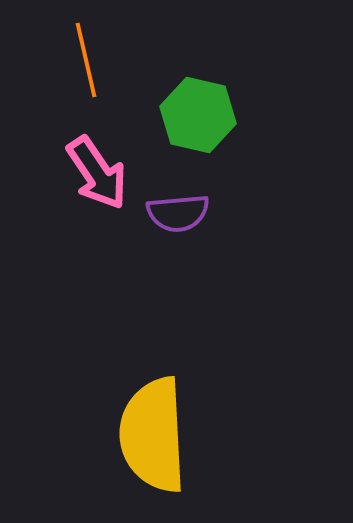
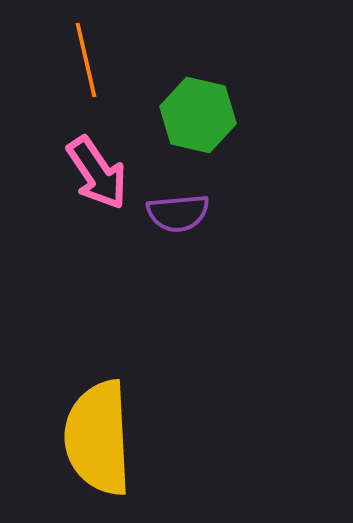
yellow semicircle: moved 55 px left, 3 px down
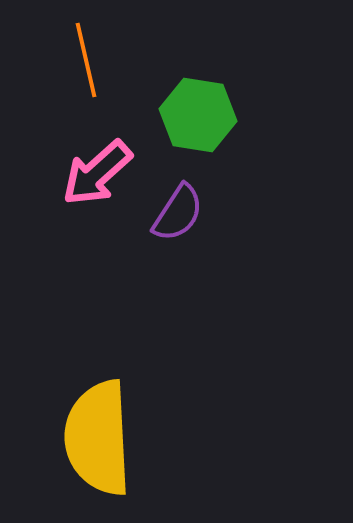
green hexagon: rotated 4 degrees counterclockwise
pink arrow: rotated 82 degrees clockwise
purple semicircle: rotated 52 degrees counterclockwise
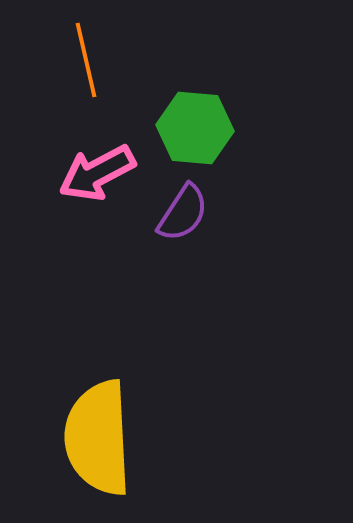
green hexagon: moved 3 px left, 13 px down; rotated 4 degrees counterclockwise
pink arrow: rotated 14 degrees clockwise
purple semicircle: moved 5 px right
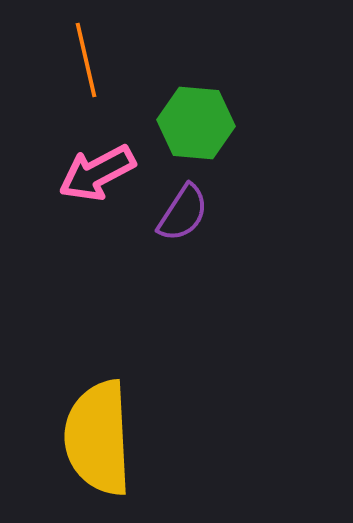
green hexagon: moved 1 px right, 5 px up
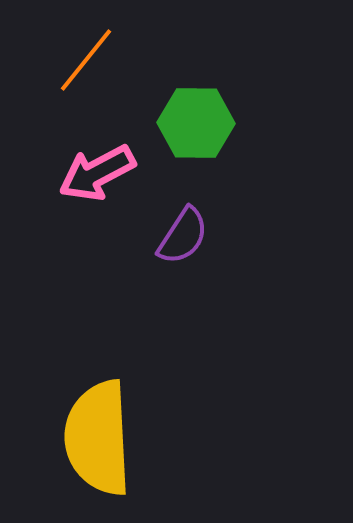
orange line: rotated 52 degrees clockwise
green hexagon: rotated 4 degrees counterclockwise
purple semicircle: moved 23 px down
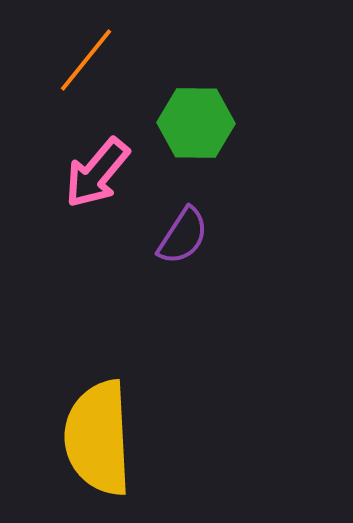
pink arrow: rotated 22 degrees counterclockwise
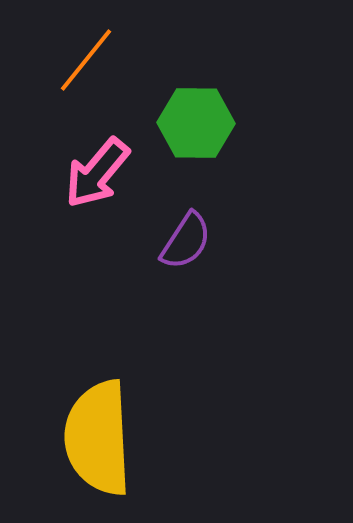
purple semicircle: moved 3 px right, 5 px down
